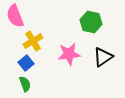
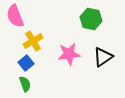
green hexagon: moved 3 px up
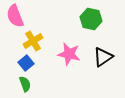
pink star: rotated 20 degrees clockwise
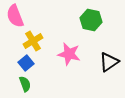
green hexagon: moved 1 px down
black triangle: moved 6 px right, 5 px down
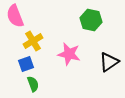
blue square: moved 1 px down; rotated 21 degrees clockwise
green semicircle: moved 8 px right
